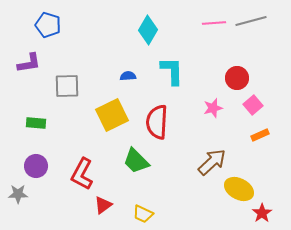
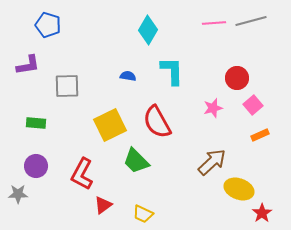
purple L-shape: moved 1 px left, 2 px down
blue semicircle: rotated 14 degrees clockwise
yellow square: moved 2 px left, 10 px down
red semicircle: rotated 32 degrees counterclockwise
yellow ellipse: rotated 8 degrees counterclockwise
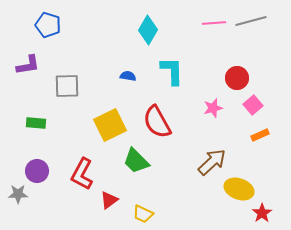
purple circle: moved 1 px right, 5 px down
red triangle: moved 6 px right, 5 px up
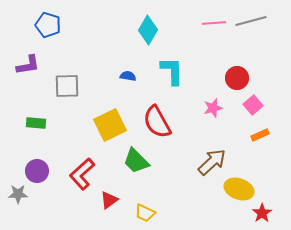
red L-shape: rotated 20 degrees clockwise
yellow trapezoid: moved 2 px right, 1 px up
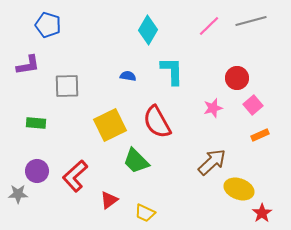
pink line: moved 5 px left, 3 px down; rotated 40 degrees counterclockwise
red L-shape: moved 7 px left, 2 px down
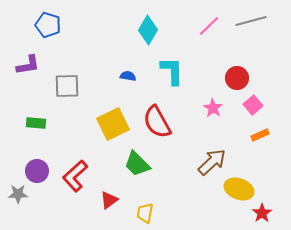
pink star: rotated 24 degrees counterclockwise
yellow square: moved 3 px right, 1 px up
green trapezoid: moved 1 px right, 3 px down
yellow trapezoid: rotated 75 degrees clockwise
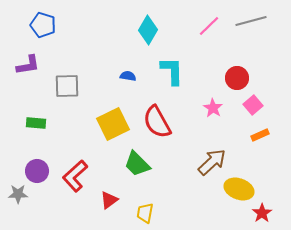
blue pentagon: moved 5 px left
